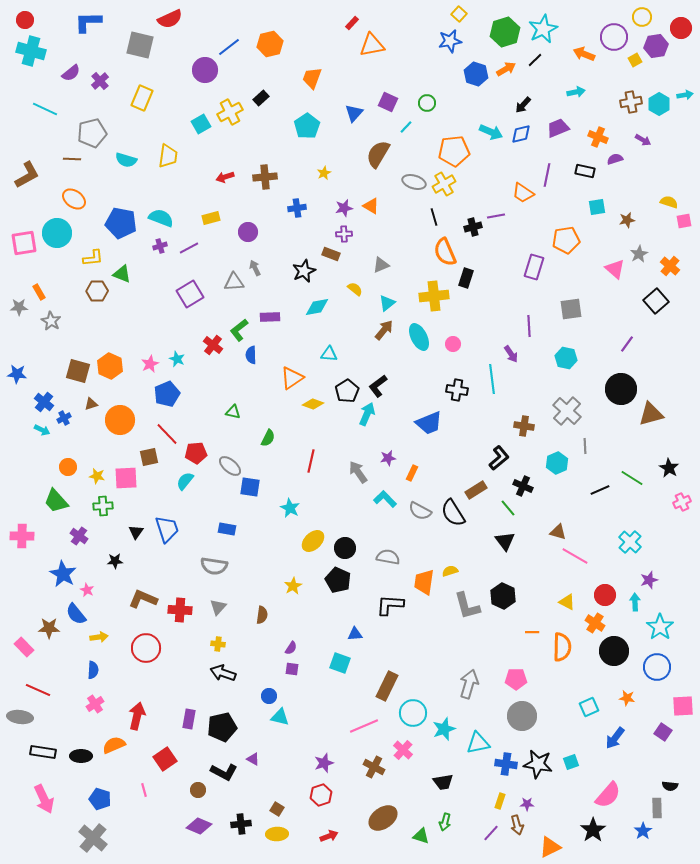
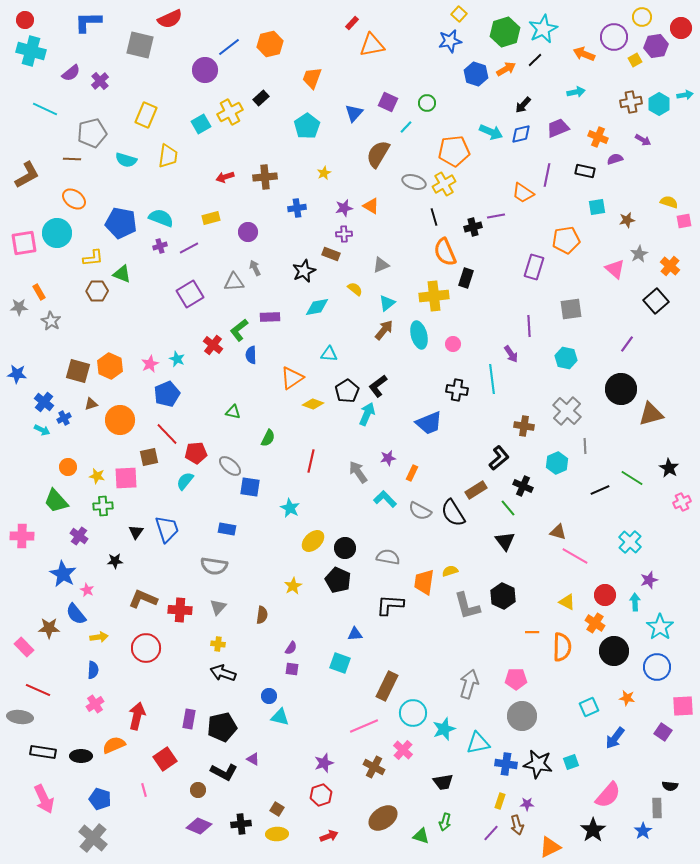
yellow rectangle at (142, 98): moved 4 px right, 17 px down
cyan ellipse at (419, 337): moved 2 px up; rotated 12 degrees clockwise
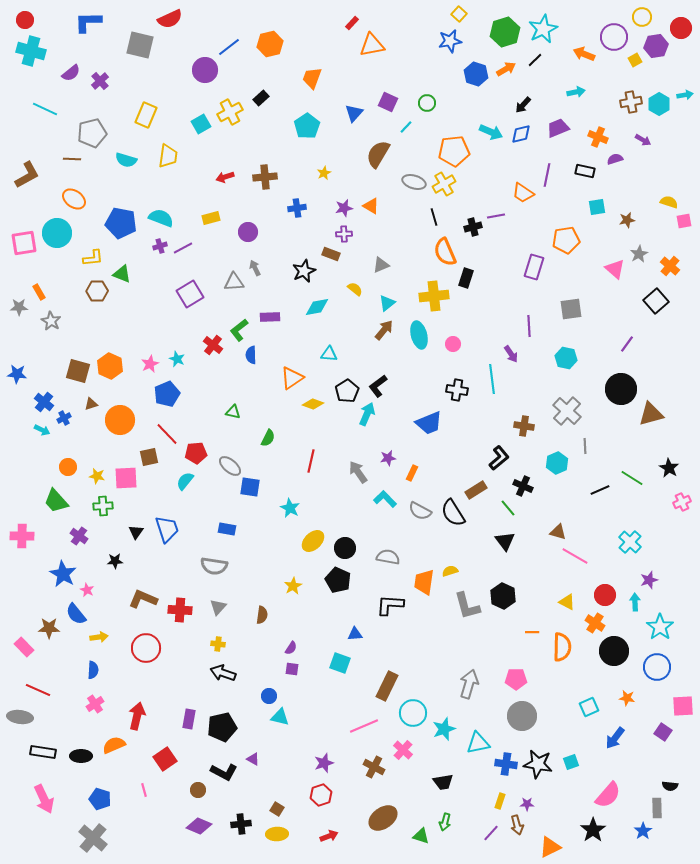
purple line at (189, 248): moved 6 px left
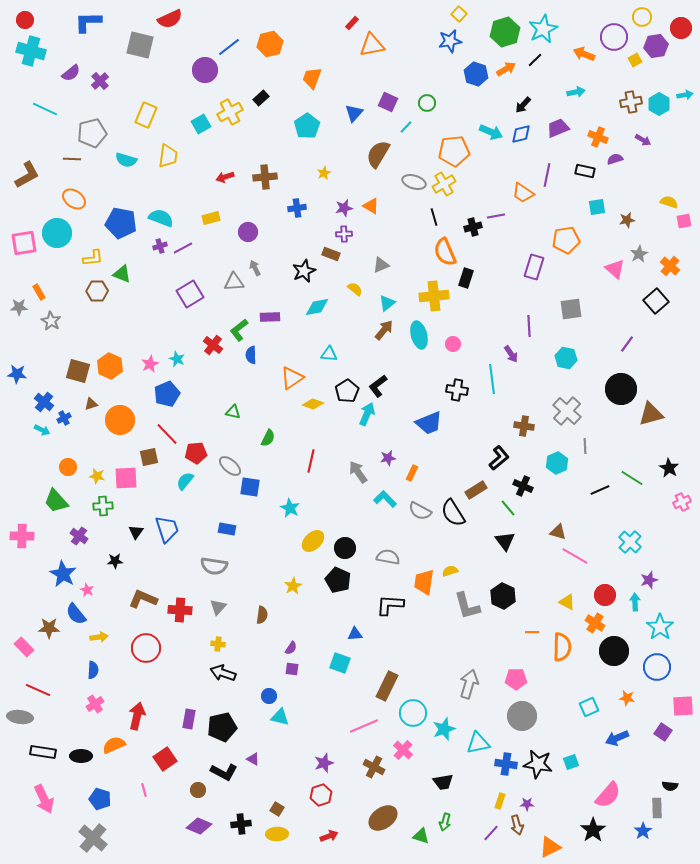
blue arrow at (615, 738): moved 2 px right; rotated 30 degrees clockwise
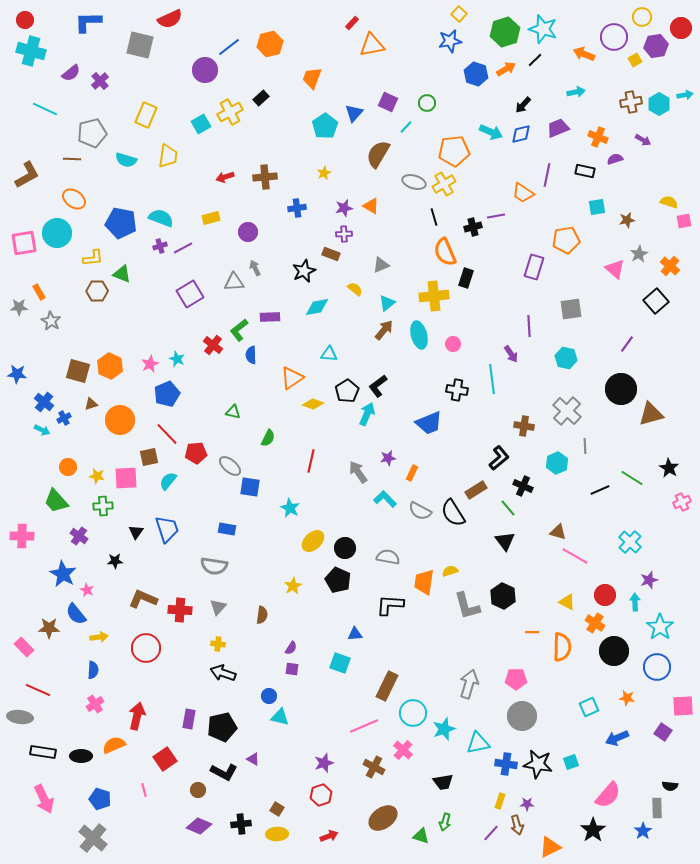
cyan star at (543, 29): rotated 28 degrees counterclockwise
cyan pentagon at (307, 126): moved 18 px right
cyan semicircle at (185, 481): moved 17 px left
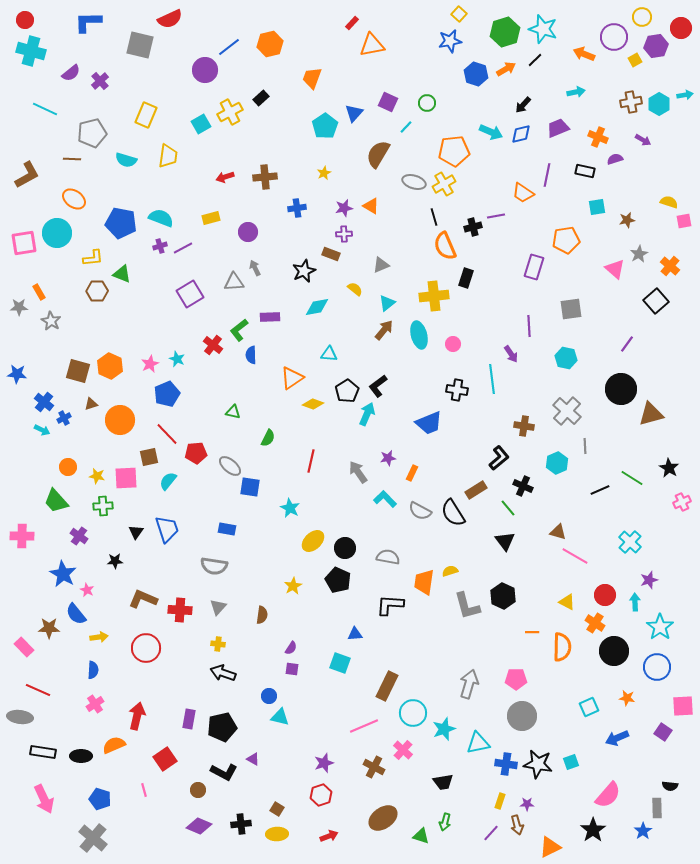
orange semicircle at (445, 252): moved 6 px up
